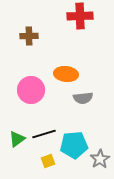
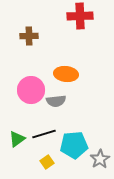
gray semicircle: moved 27 px left, 3 px down
yellow square: moved 1 px left, 1 px down; rotated 16 degrees counterclockwise
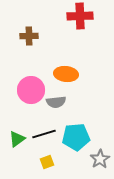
gray semicircle: moved 1 px down
cyan pentagon: moved 2 px right, 8 px up
yellow square: rotated 16 degrees clockwise
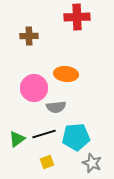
red cross: moved 3 px left, 1 px down
pink circle: moved 3 px right, 2 px up
gray semicircle: moved 5 px down
gray star: moved 8 px left, 4 px down; rotated 18 degrees counterclockwise
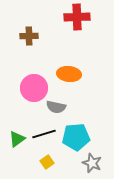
orange ellipse: moved 3 px right
gray semicircle: rotated 18 degrees clockwise
yellow square: rotated 16 degrees counterclockwise
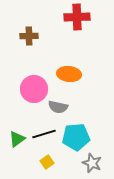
pink circle: moved 1 px down
gray semicircle: moved 2 px right
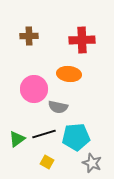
red cross: moved 5 px right, 23 px down
yellow square: rotated 24 degrees counterclockwise
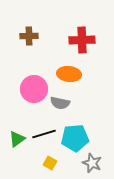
gray semicircle: moved 2 px right, 4 px up
cyan pentagon: moved 1 px left, 1 px down
yellow square: moved 3 px right, 1 px down
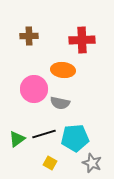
orange ellipse: moved 6 px left, 4 px up
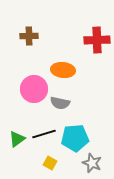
red cross: moved 15 px right
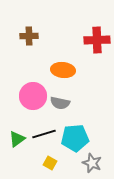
pink circle: moved 1 px left, 7 px down
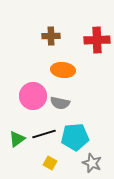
brown cross: moved 22 px right
cyan pentagon: moved 1 px up
